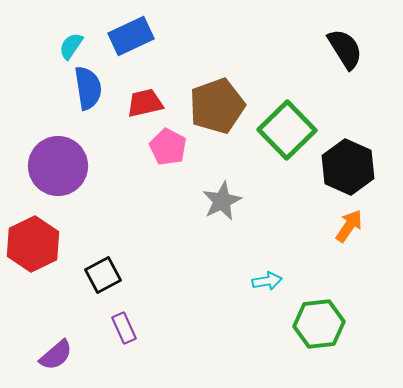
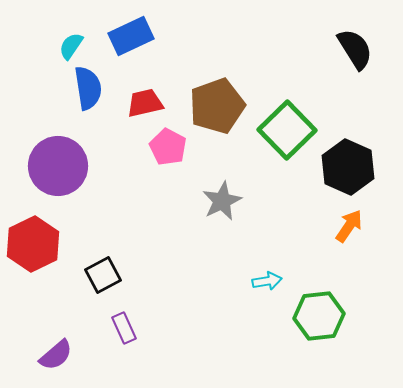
black semicircle: moved 10 px right
green hexagon: moved 8 px up
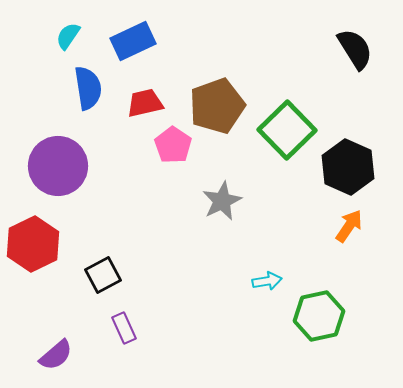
blue rectangle: moved 2 px right, 5 px down
cyan semicircle: moved 3 px left, 10 px up
pink pentagon: moved 5 px right, 2 px up; rotated 6 degrees clockwise
green hexagon: rotated 6 degrees counterclockwise
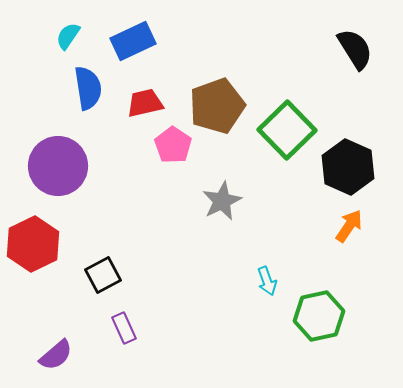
cyan arrow: rotated 80 degrees clockwise
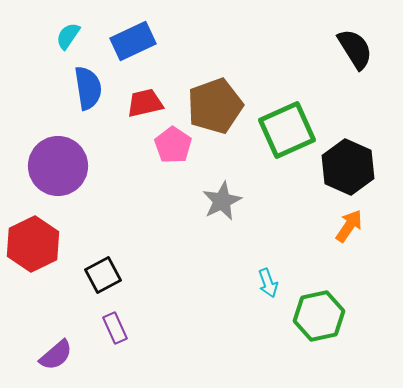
brown pentagon: moved 2 px left
green square: rotated 20 degrees clockwise
cyan arrow: moved 1 px right, 2 px down
purple rectangle: moved 9 px left
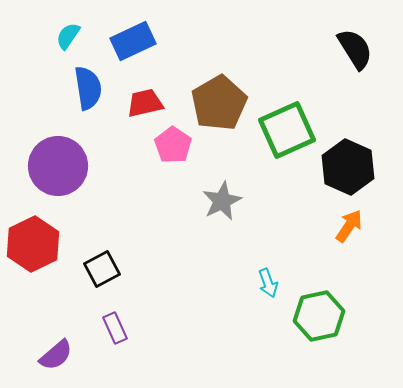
brown pentagon: moved 4 px right, 3 px up; rotated 10 degrees counterclockwise
black square: moved 1 px left, 6 px up
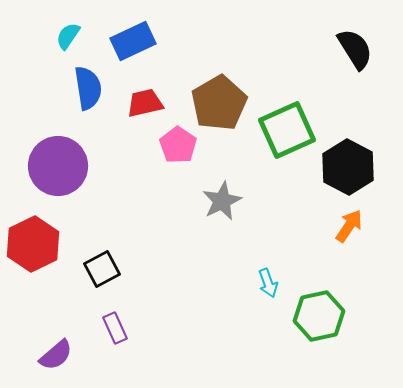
pink pentagon: moved 5 px right
black hexagon: rotated 4 degrees clockwise
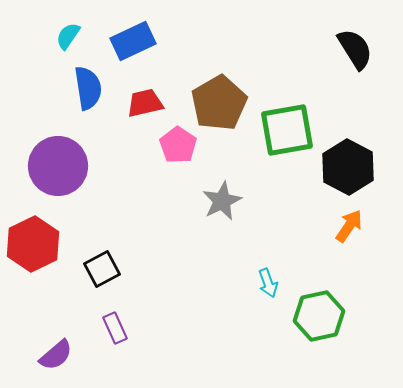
green square: rotated 14 degrees clockwise
